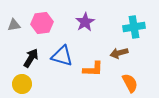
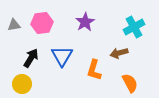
cyan cross: rotated 20 degrees counterclockwise
blue triangle: rotated 45 degrees clockwise
orange L-shape: moved 1 px right, 1 px down; rotated 105 degrees clockwise
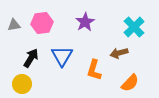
cyan cross: rotated 15 degrees counterclockwise
orange semicircle: rotated 72 degrees clockwise
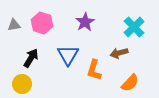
pink hexagon: rotated 25 degrees clockwise
blue triangle: moved 6 px right, 1 px up
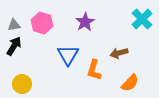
cyan cross: moved 8 px right, 8 px up
black arrow: moved 17 px left, 12 px up
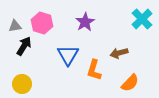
gray triangle: moved 1 px right, 1 px down
black arrow: moved 10 px right
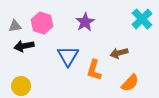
black arrow: rotated 132 degrees counterclockwise
blue triangle: moved 1 px down
yellow circle: moved 1 px left, 2 px down
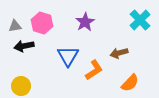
cyan cross: moved 2 px left, 1 px down
orange L-shape: rotated 140 degrees counterclockwise
